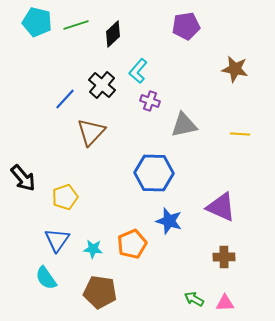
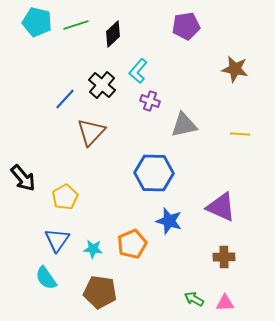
yellow pentagon: rotated 10 degrees counterclockwise
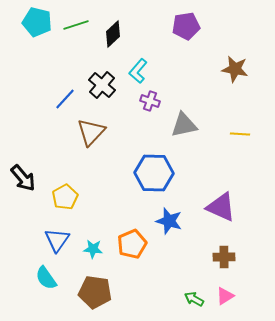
brown pentagon: moved 5 px left
pink triangle: moved 7 px up; rotated 30 degrees counterclockwise
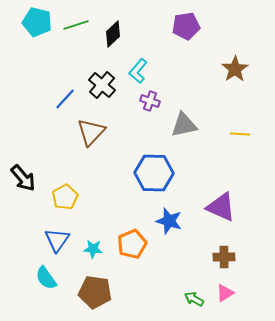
brown star: rotated 28 degrees clockwise
pink triangle: moved 3 px up
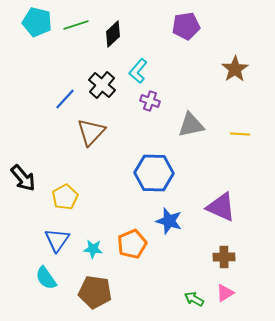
gray triangle: moved 7 px right
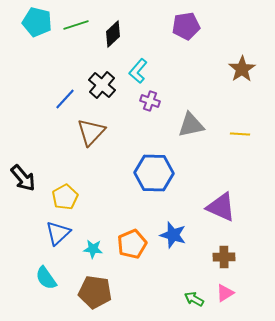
brown star: moved 7 px right
blue star: moved 4 px right, 14 px down
blue triangle: moved 1 px right, 7 px up; rotated 12 degrees clockwise
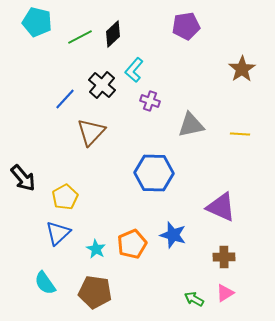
green line: moved 4 px right, 12 px down; rotated 10 degrees counterclockwise
cyan L-shape: moved 4 px left, 1 px up
cyan star: moved 3 px right; rotated 24 degrees clockwise
cyan semicircle: moved 1 px left, 5 px down
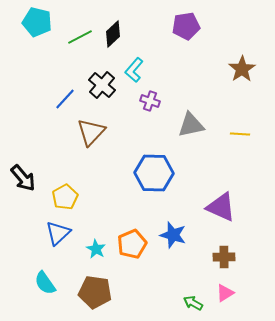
green arrow: moved 1 px left, 4 px down
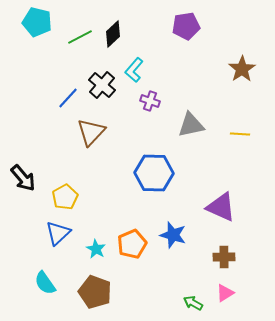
blue line: moved 3 px right, 1 px up
brown pentagon: rotated 12 degrees clockwise
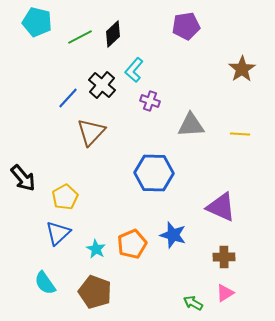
gray triangle: rotated 8 degrees clockwise
